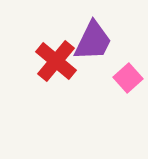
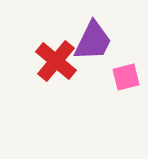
pink square: moved 2 px left, 1 px up; rotated 28 degrees clockwise
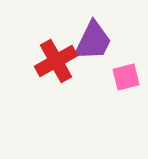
red cross: rotated 21 degrees clockwise
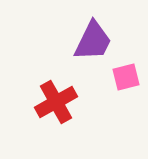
red cross: moved 41 px down
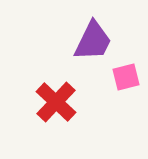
red cross: rotated 18 degrees counterclockwise
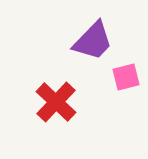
purple trapezoid: rotated 18 degrees clockwise
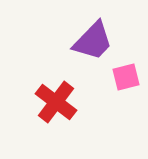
red cross: rotated 6 degrees counterclockwise
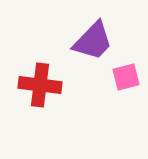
red cross: moved 16 px left, 17 px up; rotated 30 degrees counterclockwise
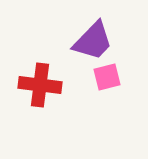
pink square: moved 19 px left
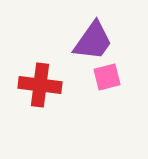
purple trapezoid: rotated 9 degrees counterclockwise
